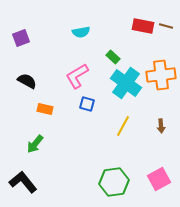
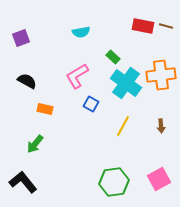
blue square: moved 4 px right; rotated 14 degrees clockwise
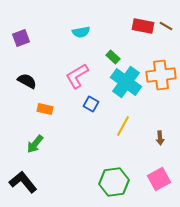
brown line: rotated 16 degrees clockwise
cyan cross: moved 1 px up
brown arrow: moved 1 px left, 12 px down
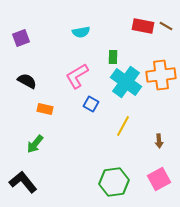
green rectangle: rotated 48 degrees clockwise
brown arrow: moved 1 px left, 3 px down
